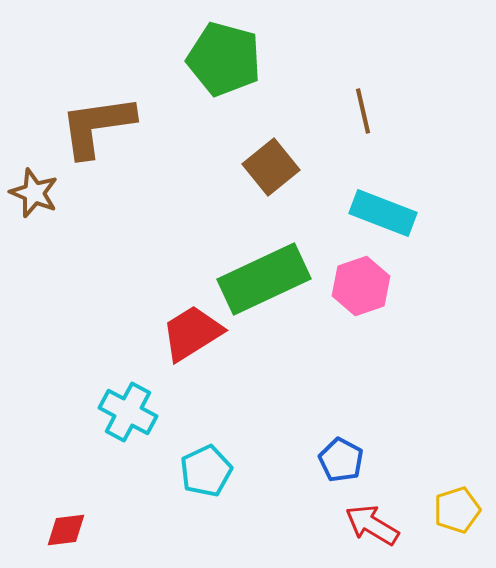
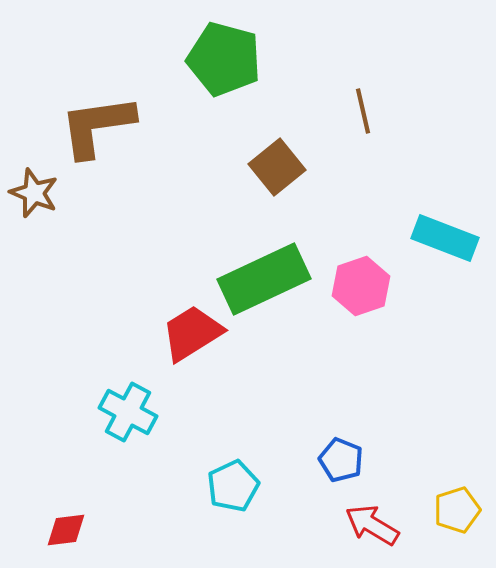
brown square: moved 6 px right
cyan rectangle: moved 62 px right, 25 px down
blue pentagon: rotated 6 degrees counterclockwise
cyan pentagon: moved 27 px right, 15 px down
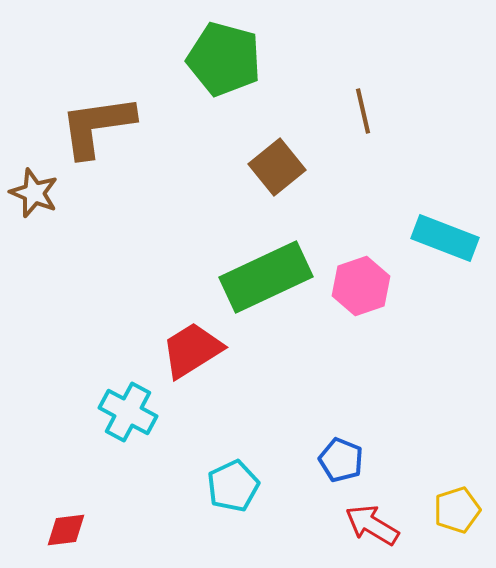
green rectangle: moved 2 px right, 2 px up
red trapezoid: moved 17 px down
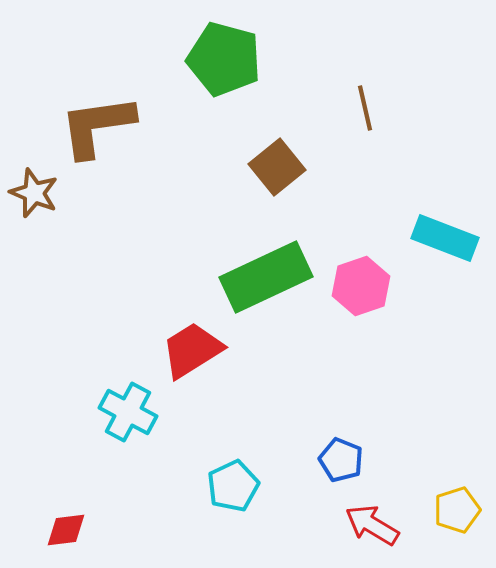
brown line: moved 2 px right, 3 px up
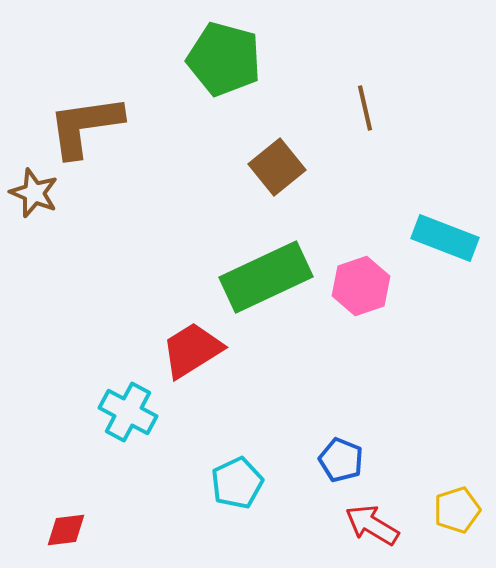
brown L-shape: moved 12 px left
cyan pentagon: moved 4 px right, 3 px up
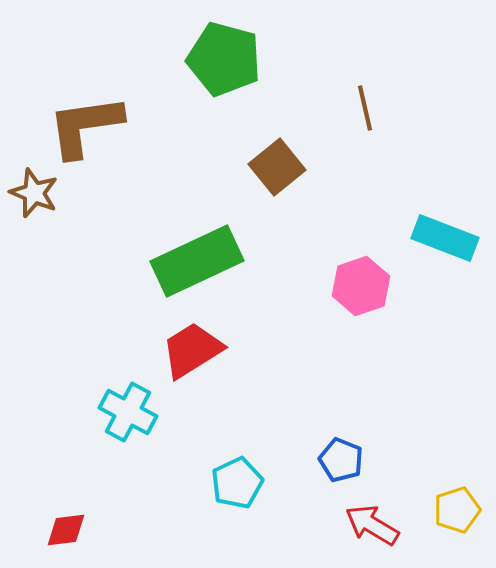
green rectangle: moved 69 px left, 16 px up
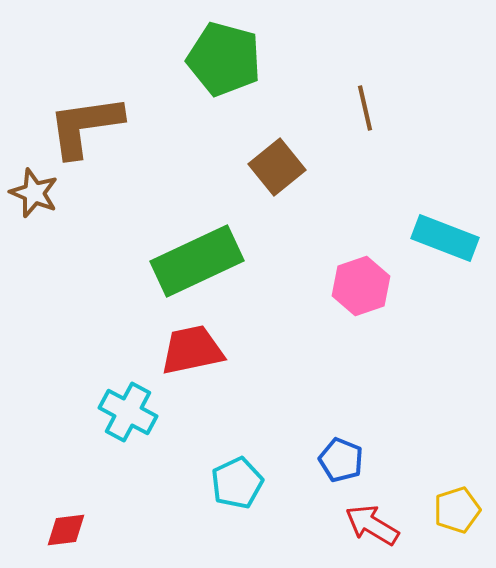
red trapezoid: rotated 20 degrees clockwise
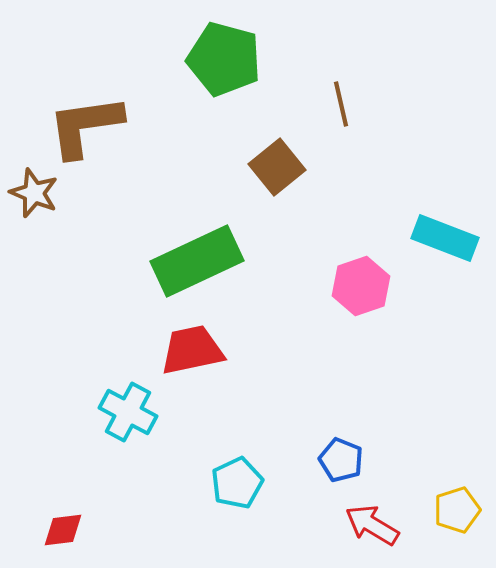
brown line: moved 24 px left, 4 px up
red diamond: moved 3 px left
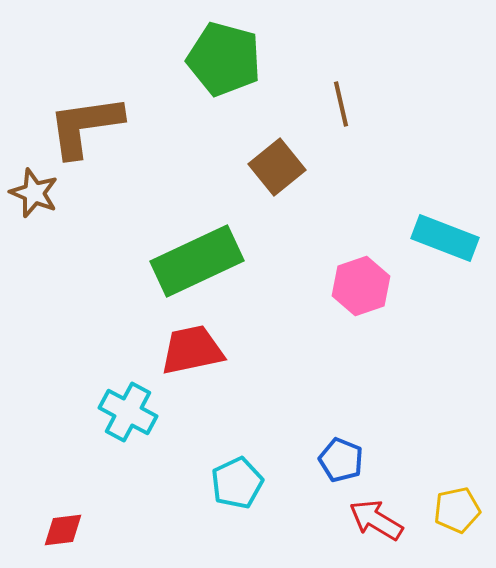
yellow pentagon: rotated 6 degrees clockwise
red arrow: moved 4 px right, 5 px up
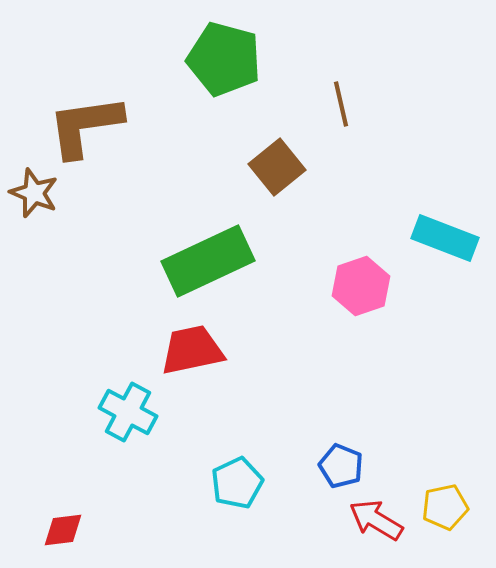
green rectangle: moved 11 px right
blue pentagon: moved 6 px down
yellow pentagon: moved 12 px left, 3 px up
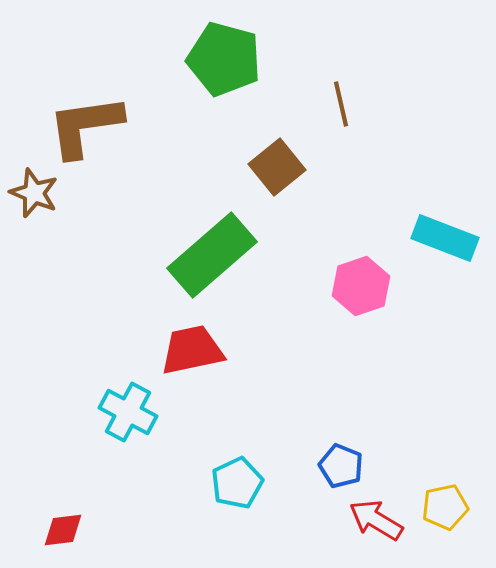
green rectangle: moved 4 px right, 6 px up; rotated 16 degrees counterclockwise
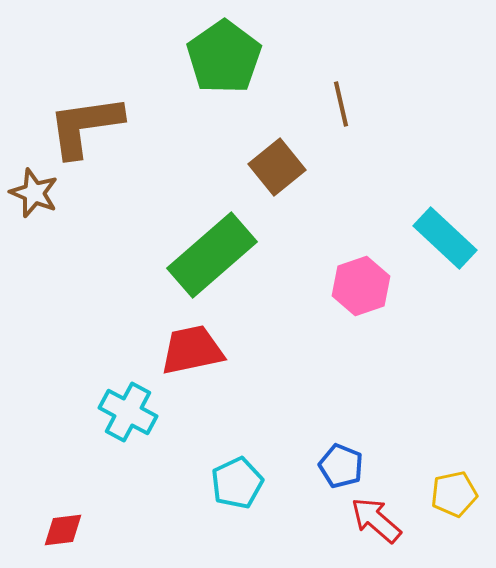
green pentagon: moved 2 px up; rotated 22 degrees clockwise
cyan rectangle: rotated 22 degrees clockwise
yellow pentagon: moved 9 px right, 13 px up
red arrow: rotated 10 degrees clockwise
